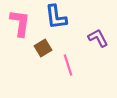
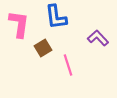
pink L-shape: moved 1 px left, 1 px down
purple L-shape: rotated 15 degrees counterclockwise
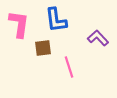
blue L-shape: moved 3 px down
brown square: rotated 24 degrees clockwise
pink line: moved 1 px right, 2 px down
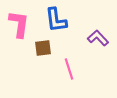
pink line: moved 2 px down
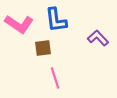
pink L-shape: rotated 116 degrees clockwise
pink line: moved 14 px left, 9 px down
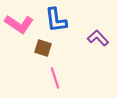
brown square: rotated 24 degrees clockwise
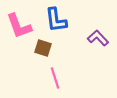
pink L-shape: moved 2 px down; rotated 36 degrees clockwise
